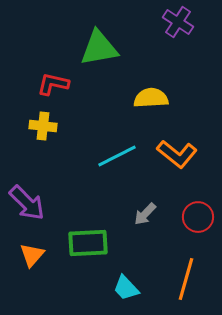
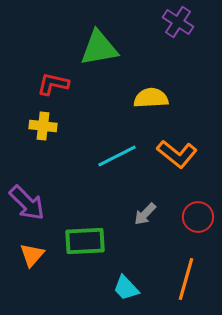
green rectangle: moved 3 px left, 2 px up
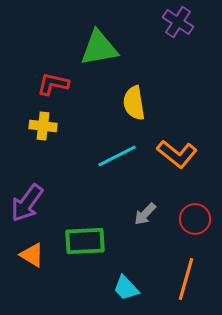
yellow semicircle: moved 17 px left, 5 px down; rotated 96 degrees counterclockwise
purple arrow: rotated 81 degrees clockwise
red circle: moved 3 px left, 2 px down
orange triangle: rotated 40 degrees counterclockwise
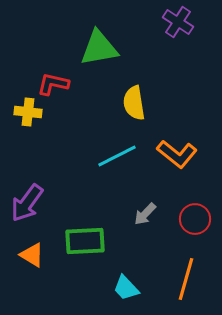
yellow cross: moved 15 px left, 14 px up
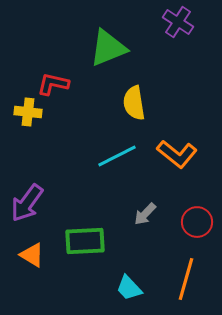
green triangle: moved 9 px right; rotated 12 degrees counterclockwise
red circle: moved 2 px right, 3 px down
cyan trapezoid: moved 3 px right
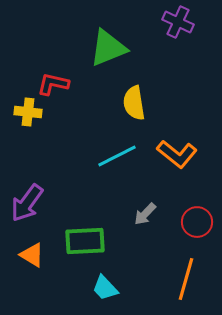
purple cross: rotated 8 degrees counterclockwise
cyan trapezoid: moved 24 px left
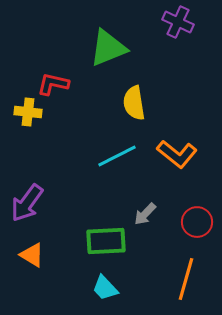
green rectangle: moved 21 px right
